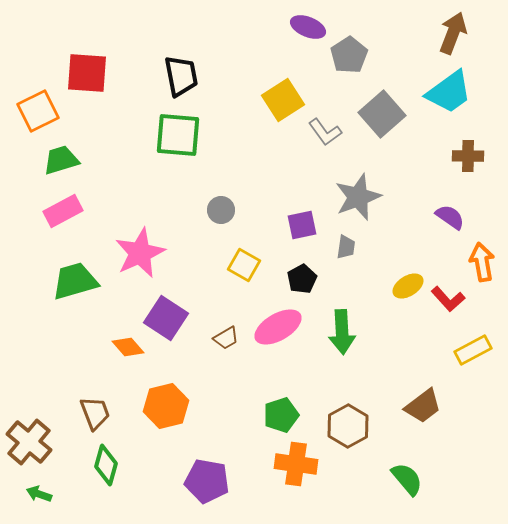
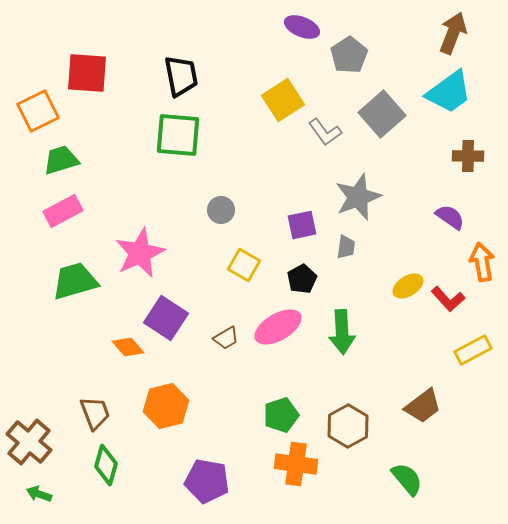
purple ellipse at (308, 27): moved 6 px left
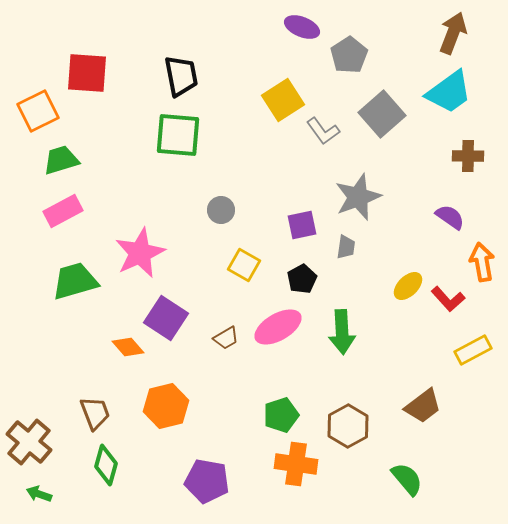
gray L-shape at (325, 132): moved 2 px left, 1 px up
yellow ellipse at (408, 286): rotated 12 degrees counterclockwise
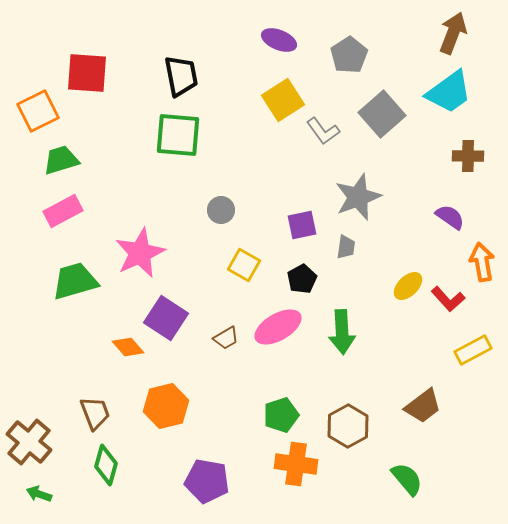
purple ellipse at (302, 27): moved 23 px left, 13 px down
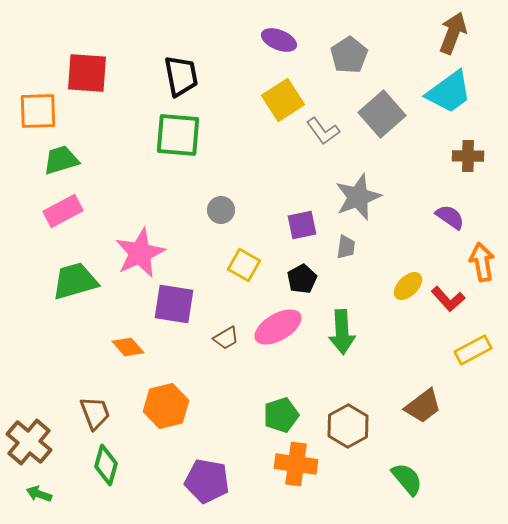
orange square at (38, 111): rotated 24 degrees clockwise
purple square at (166, 318): moved 8 px right, 14 px up; rotated 24 degrees counterclockwise
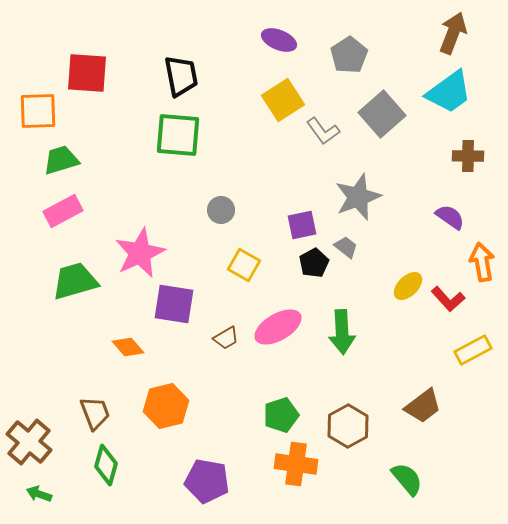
gray trapezoid at (346, 247): rotated 60 degrees counterclockwise
black pentagon at (302, 279): moved 12 px right, 16 px up
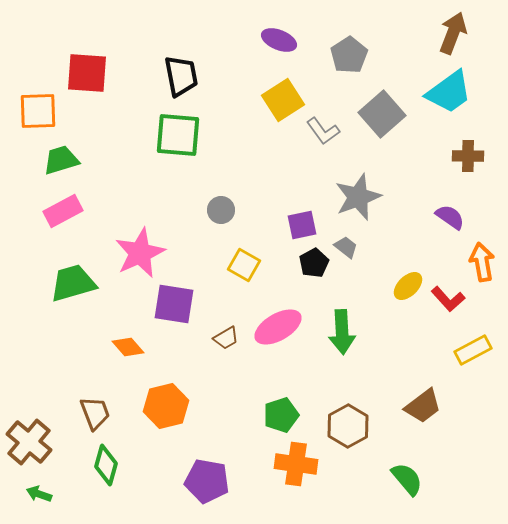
green trapezoid at (75, 281): moved 2 px left, 2 px down
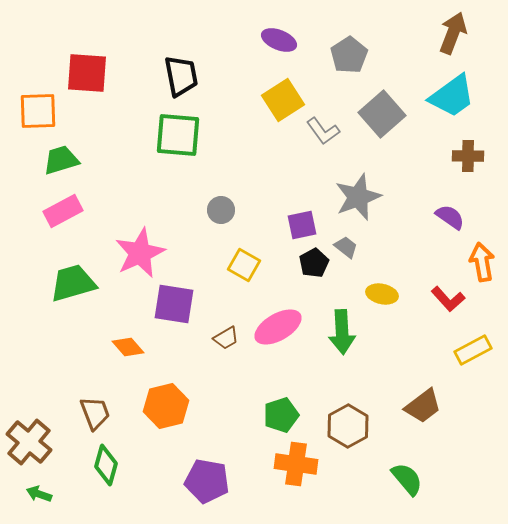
cyan trapezoid at (449, 92): moved 3 px right, 4 px down
yellow ellipse at (408, 286): moved 26 px left, 8 px down; rotated 56 degrees clockwise
